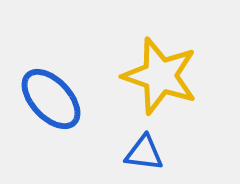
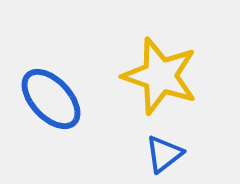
blue triangle: moved 20 px right, 1 px down; rotated 45 degrees counterclockwise
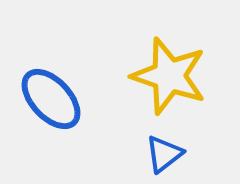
yellow star: moved 9 px right
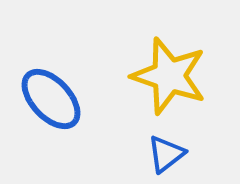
blue triangle: moved 2 px right
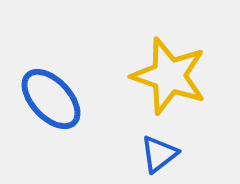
blue triangle: moved 7 px left
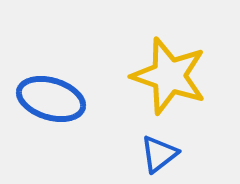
blue ellipse: rotated 30 degrees counterclockwise
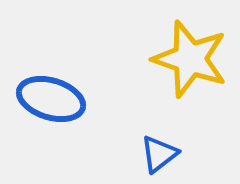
yellow star: moved 21 px right, 17 px up
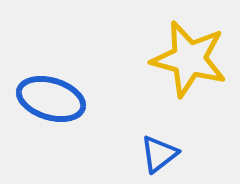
yellow star: moved 1 px left; rotated 4 degrees counterclockwise
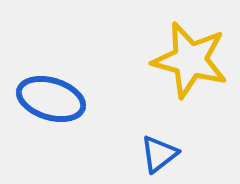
yellow star: moved 1 px right, 1 px down
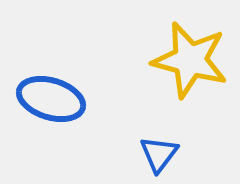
blue triangle: rotated 15 degrees counterclockwise
